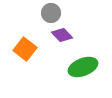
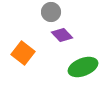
gray circle: moved 1 px up
orange square: moved 2 px left, 4 px down
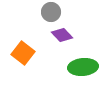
green ellipse: rotated 16 degrees clockwise
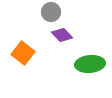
green ellipse: moved 7 px right, 3 px up
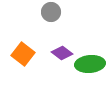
purple diamond: moved 18 px down; rotated 10 degrees counterclockwise
orange square: moved 1 px down
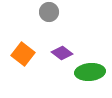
gray circle: moved 2 px left
green ellipse: moved 8 px down
